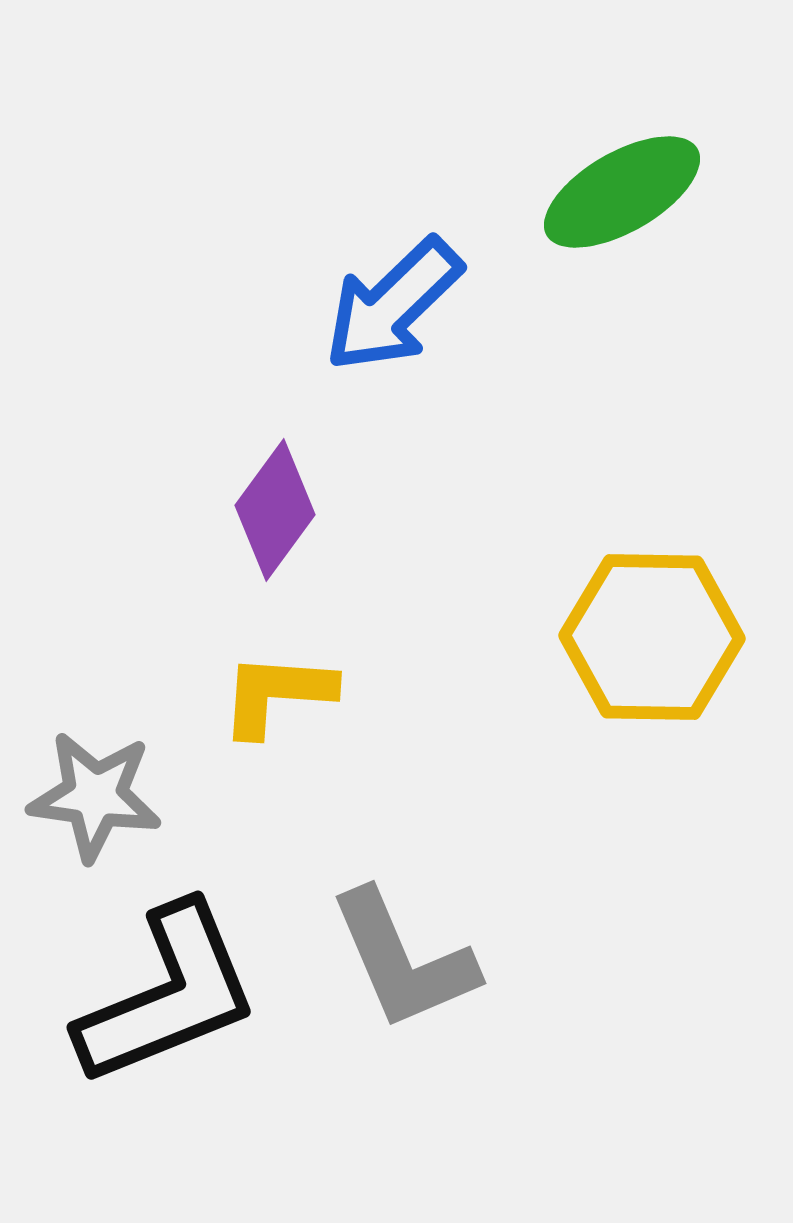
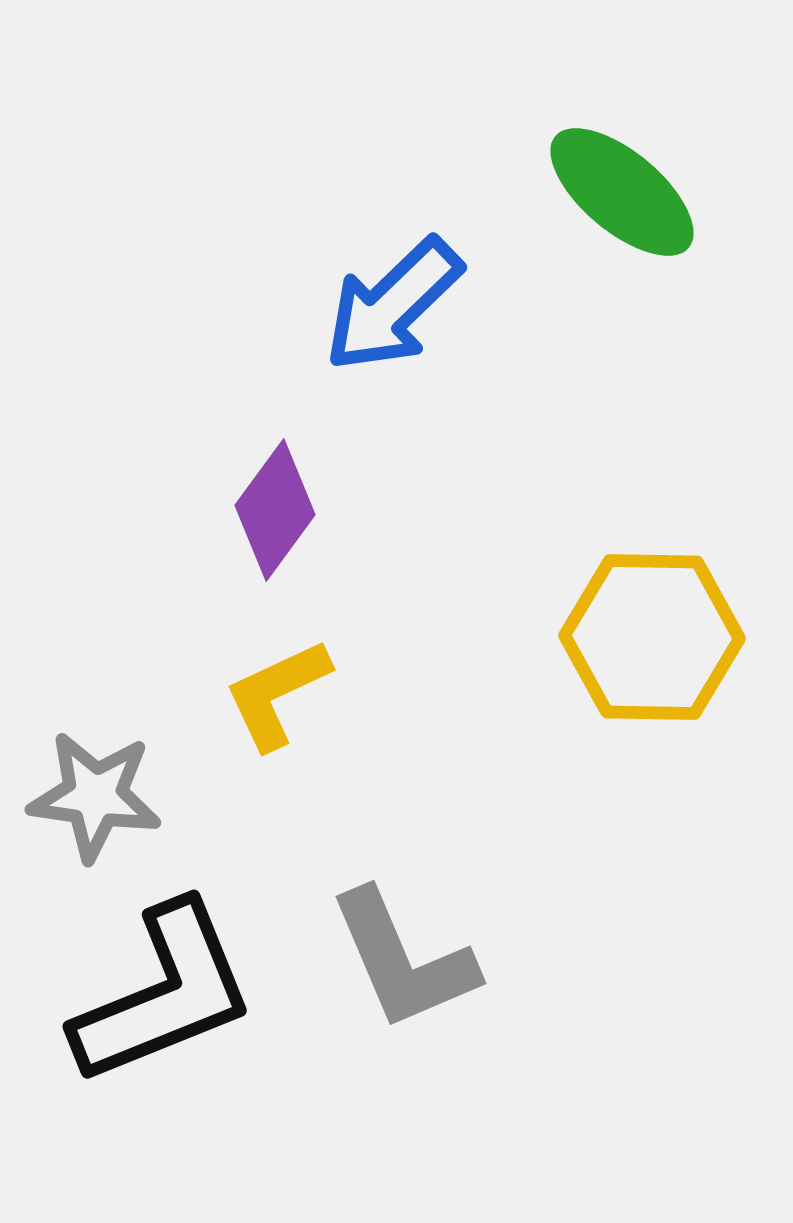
green ellipse: rotated 70 degrees clockwise
yellow L-shape: rotated 29 degrees counterclockwise
black L-shape: moved 4 px left, 1 px up
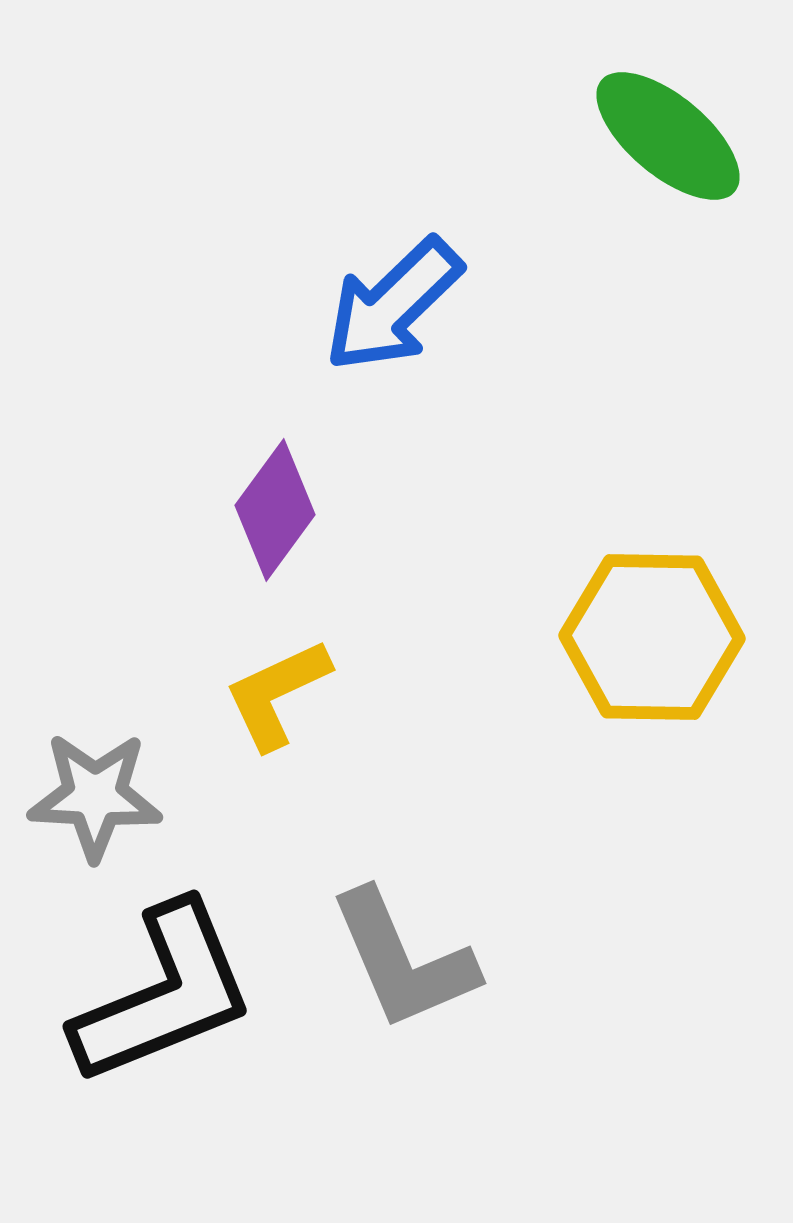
green ellipse: moved 46 px right, 56 px up
gray star: rotated 5 degrees counterclockwise
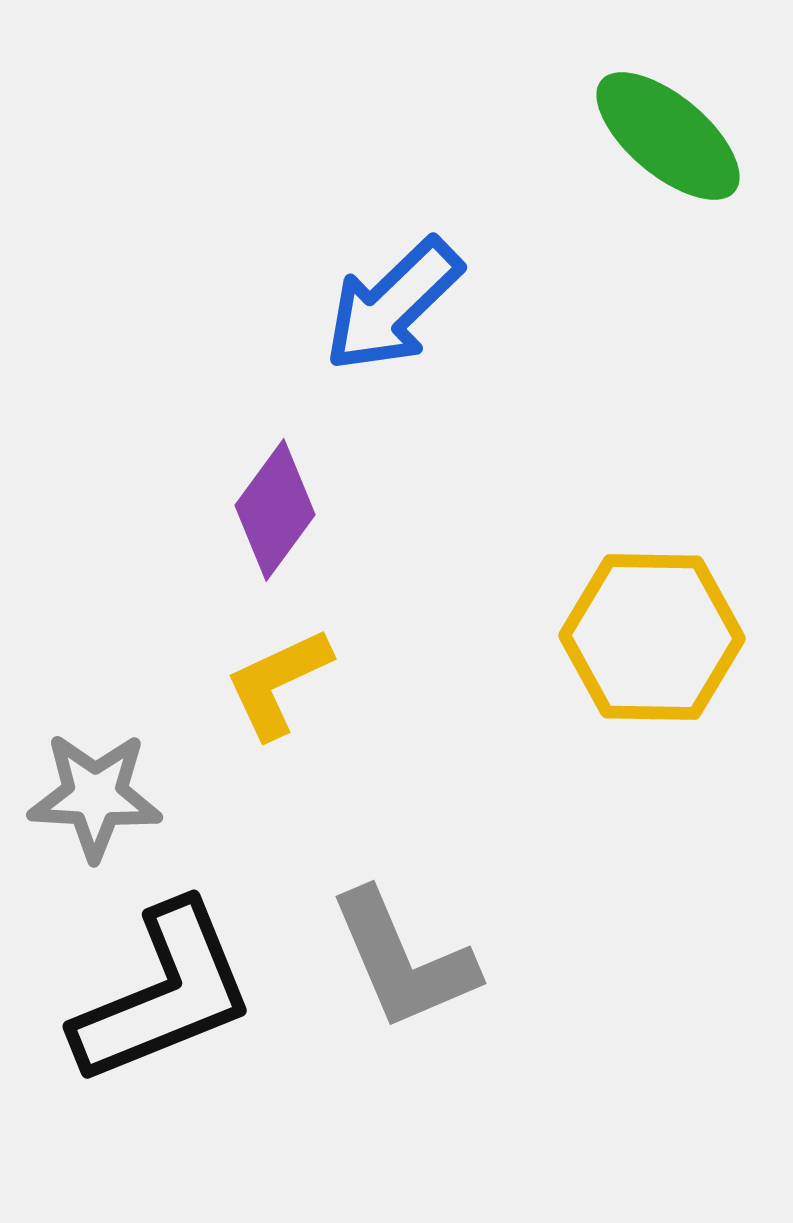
yellow L-shape: moved 1 px right, 11 px up
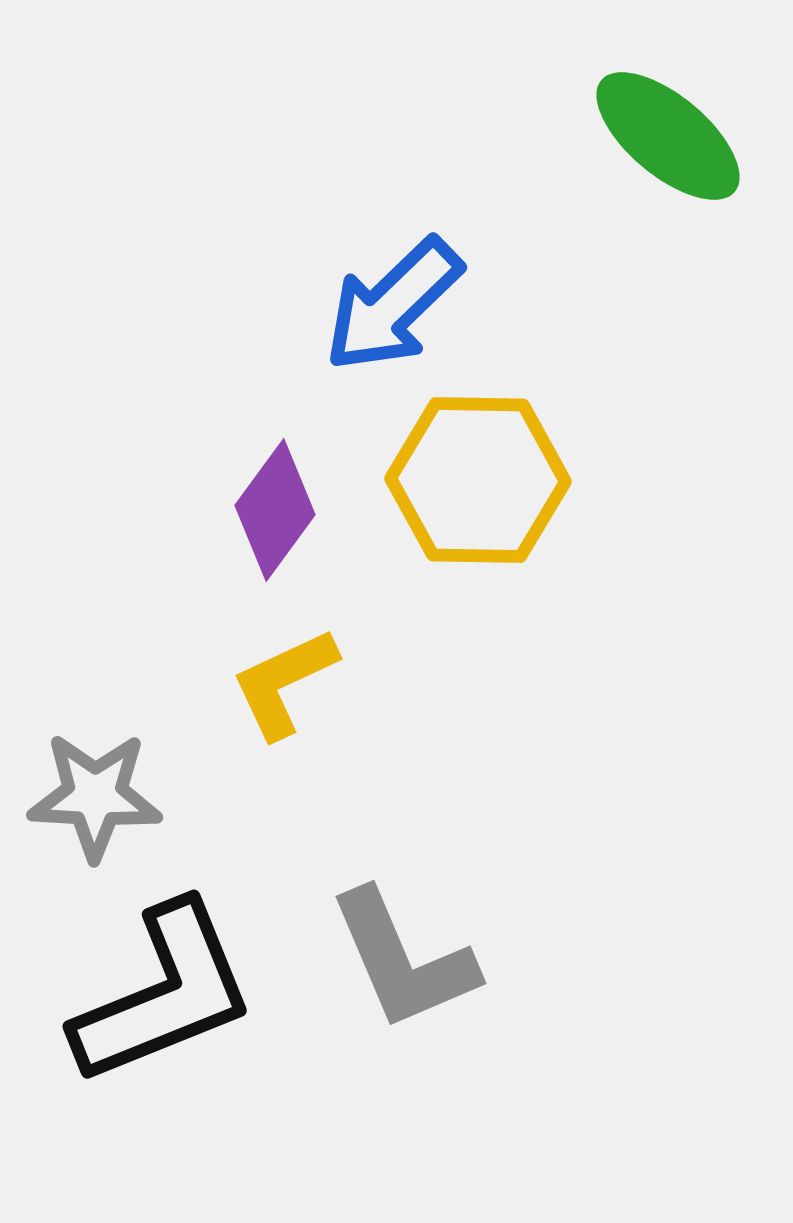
yellow hexagon: moved 174 px left, 157 px up
yellow L-shape: moved 6 px right
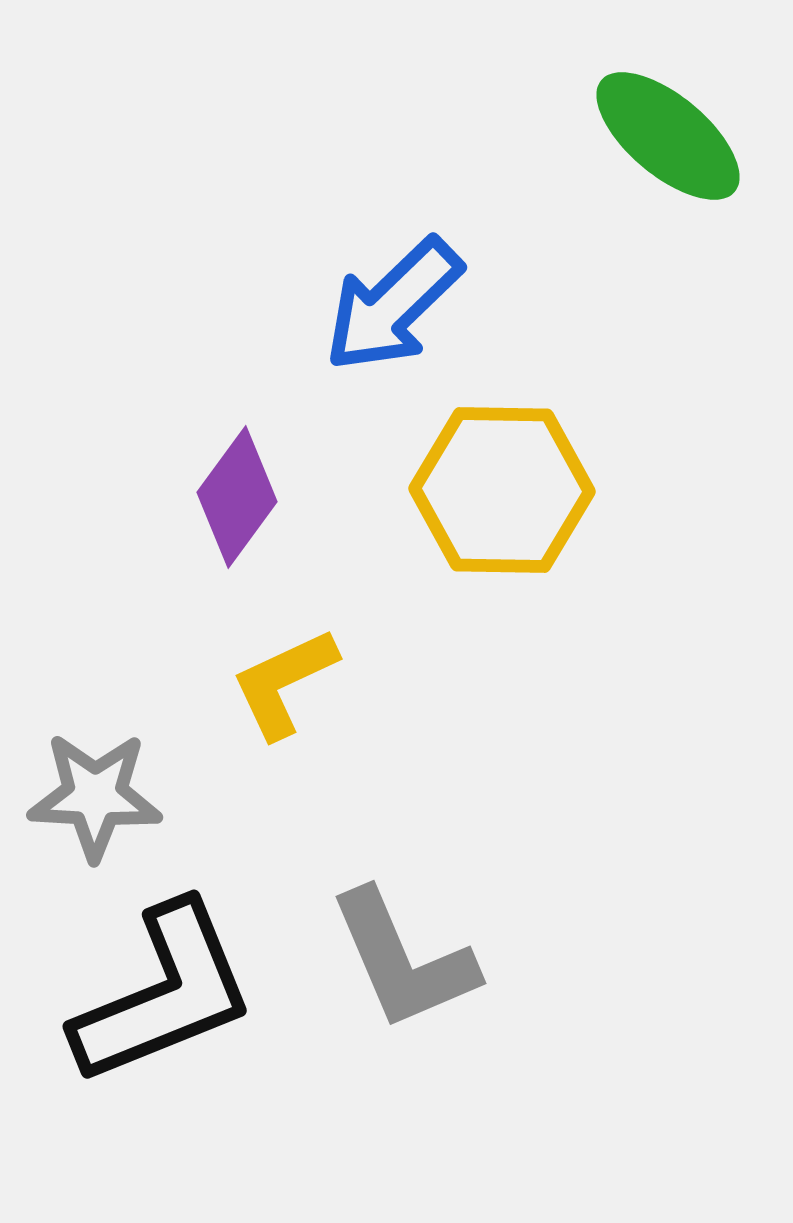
yellow hexagon: moved 24 px right, 10 px down
purple diamond: moved 38 px left, 13 px up
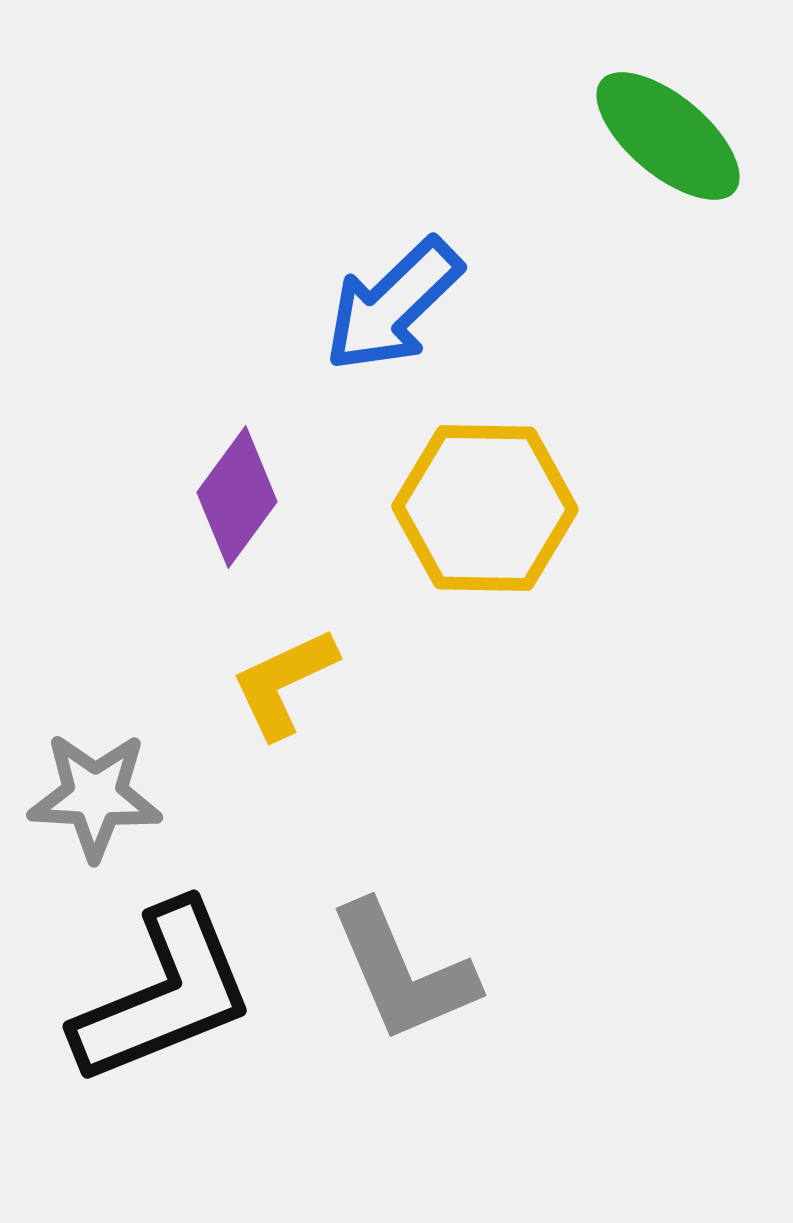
yellow hexagon: moved 17 px left, 18 px down
gray L-shape: moved 12 px down
